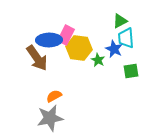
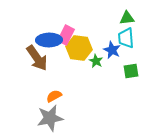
green triangle: moved 7 px right, 3 px up; rotated 21 degrees clockwise
blue star: moved 2 px left, 1 px down
green star: moved 2 px left, 1 px down
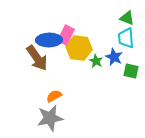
green triangle: rotated 28 degrees clockwise
blue star: moved 2 px right, 7 px down
green square: rotated 21 degrees clockwise
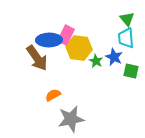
green triangle: moved 1 px down; rotated 28 degrees clockwise
orange semicircle: moved 1 px left, 1 px up
gray star: moved 21 px right, 1 px down
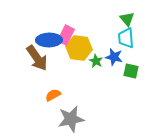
blue star: rotated 12 degrees counterclockwise
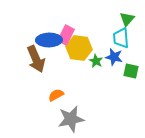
green triangle: rotated 21 degrees clockwise
cyan trapezoid: moved 5 px left
brown arrow: moved 1 px left, 1 px down; rotated 12 degrees clockwise
orange semicircle: moved 3 px right
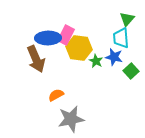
blue ellipse: moved 1 px left, 2 px up
green square: rotated 35 degrees clockwise
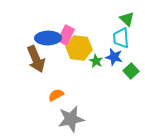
green triangle: rotated 28 degrees counterclockwise
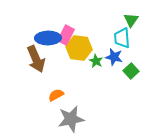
green triangle: moved 4 px right, 1 px down; rotated 21 degrees clockwise
cyan trapezoid: moved 1 px right
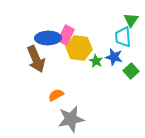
cyan trapezoid: moved 1 px right, 1 px up
